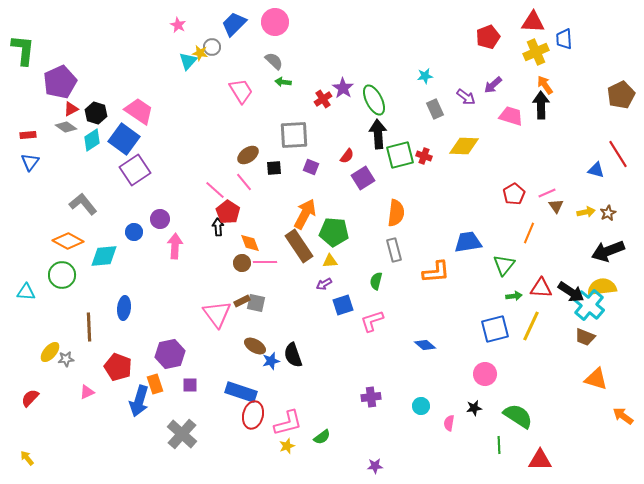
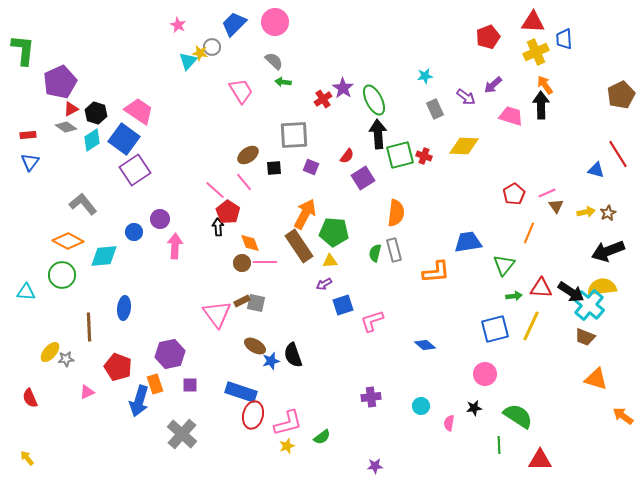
green semicircle at (376, 281): moved 1 px left, 28 px up
red semicircle at (30, 398): rotated 66 degrees counterclockwise
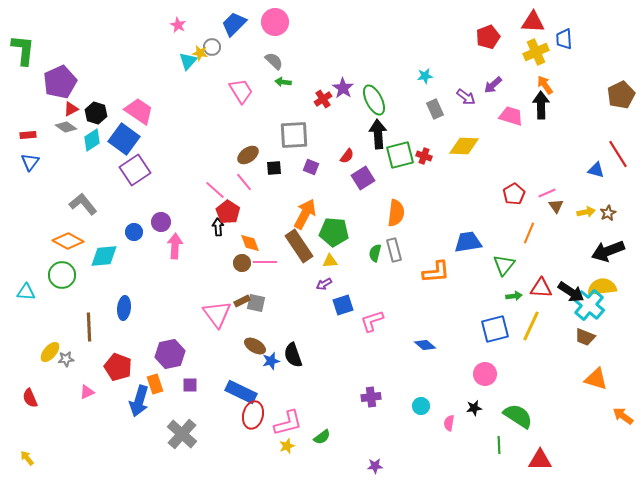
purple circle at (160, 219): moved 1 px right, 3 px down
blue rectangle at (241, 392): rotated 8 degrees clockwise
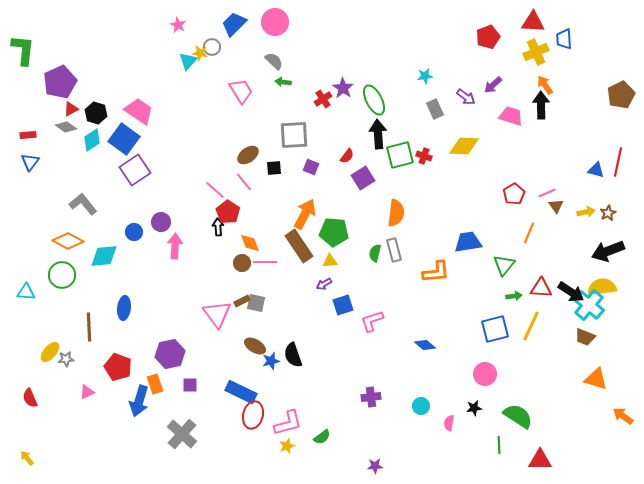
red line at (618, 154): moved 8 px down; rotated 44 degrees clockwise
